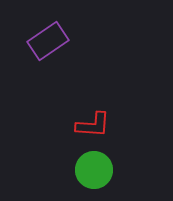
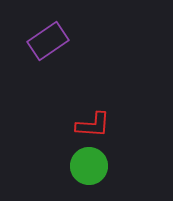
green circle: moved 5 px left, 4 px up
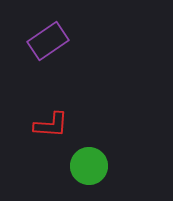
red L-shape: moved 42 px left
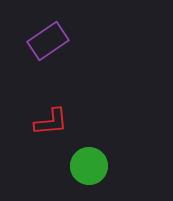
red L-shape: moved 3 px up; rotated 9 degrees counterclockwise
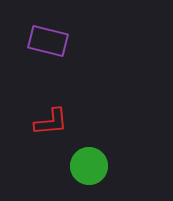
purple rectangle: rotated 48 degrees clockwise
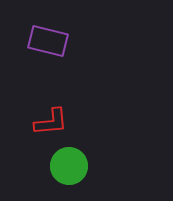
green circle: moved 20 px left
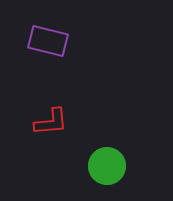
green circle: moved 38 px right
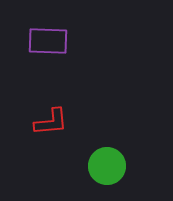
purple rectangle: rotated 12 degrees counterclockwise
